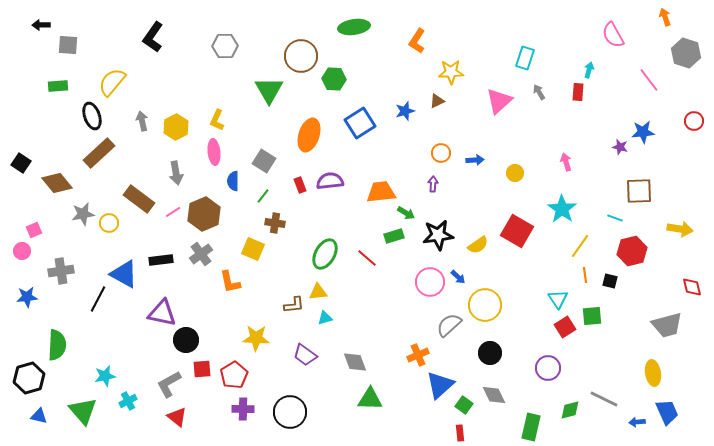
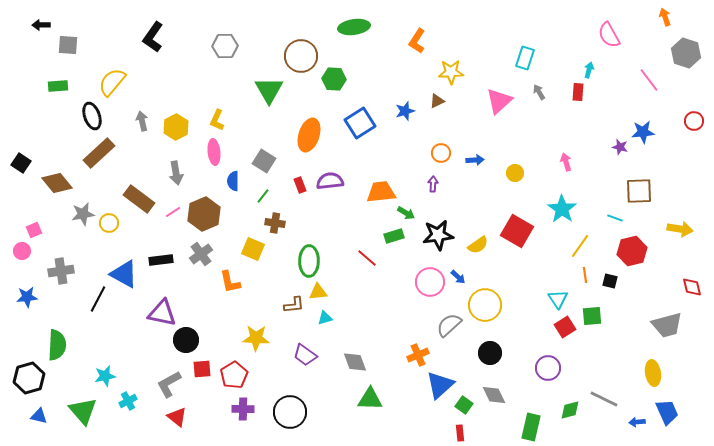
pink semicircle at (613, 35): moved 4 px left
green ellipse at (325, 254): moved 16 px left, 7 px down; rotated 28 degrees counterclockwise
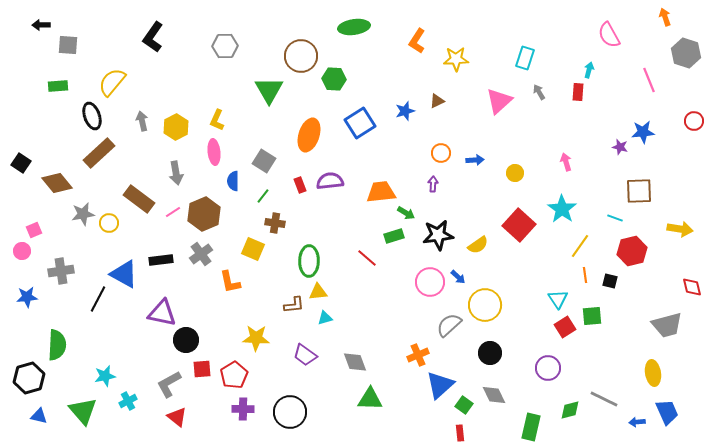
yellow star at (451, 72): moved 5 px right, 13 px up
pink line at (649, 80): rotated 15 degrees clockwise
red square at (517, 231): moved 2 px right, 6 px up; rotated 12 degrees clockwise
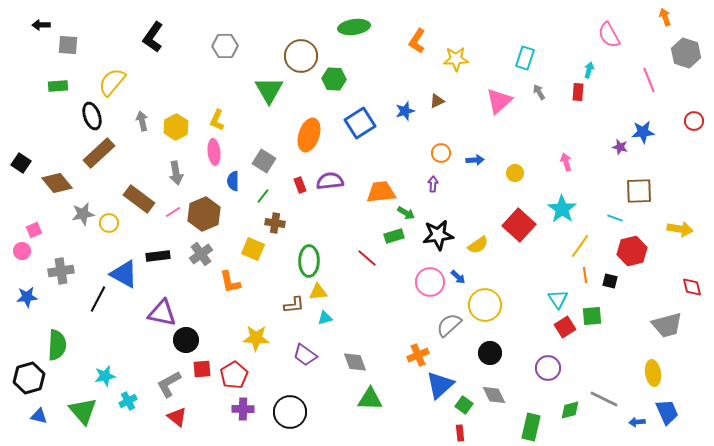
black rectangle at (161, 260): moved 3 px left, 4 px up
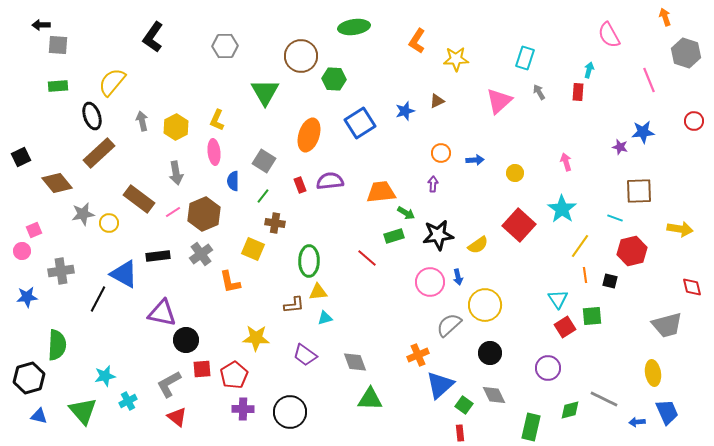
gray square at (68, 45): moved 10 px left
green triangle at (269, 90): moved 4 px left, 2 px down
black square at (21, 163): moved 6 px up; rotated 30 degrees clockwise
blue arrow at (458, 277): rotated 35 degrees clockwise
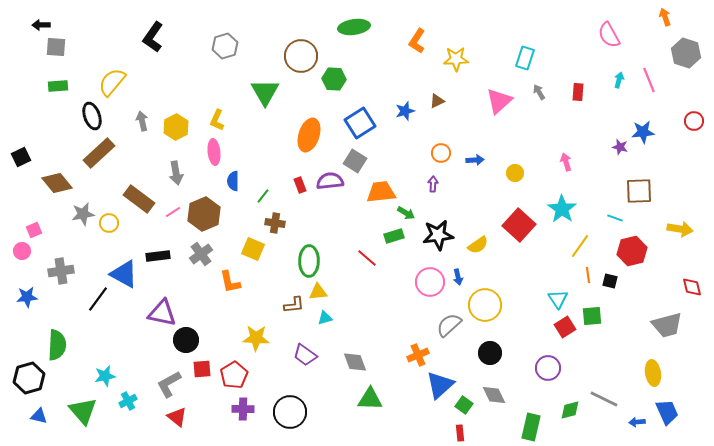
gray square at (58, 45): moved 2 px left, 2 px down
gray hexagon at (225, 46): rotated 15 degrees counterclockwise
cyan arrow at (589, 70): moved 30 px right, 10 px down
gray square at (264, 161): moved 91 px right
orange line at (585, 275): moved 3 px right
black line at (98, 299): rotated 8 degrees clockwise
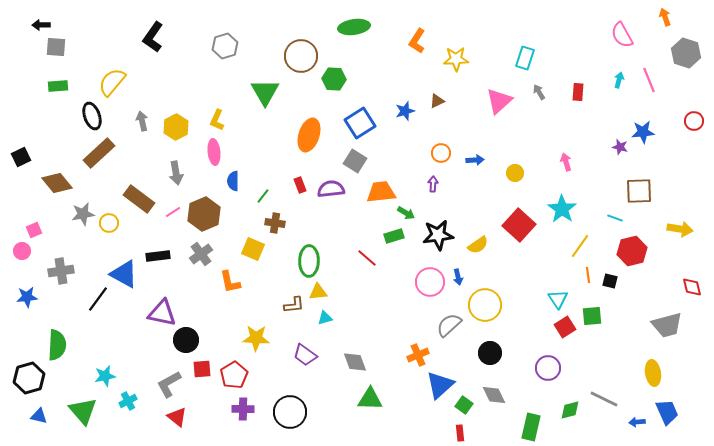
pink semicircle at (609, 35): moved 13 px right
purple semicircle at (330, 181): moved 1 px right, 8 px down
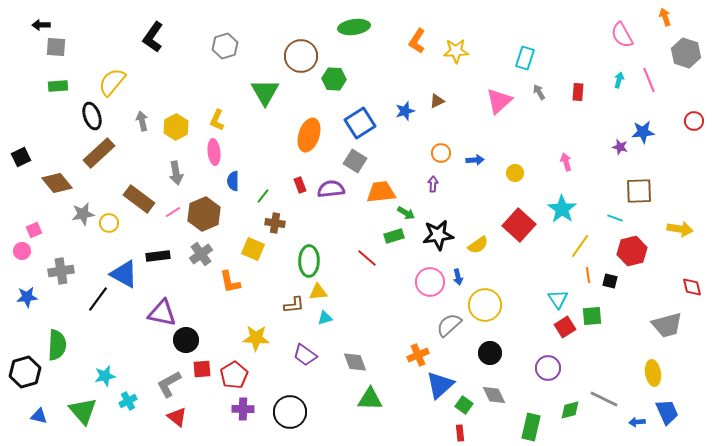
yellow star at (456, 59): moved 8 px up
black hexagon at (29, 378): moved 4 px left, 6 px up
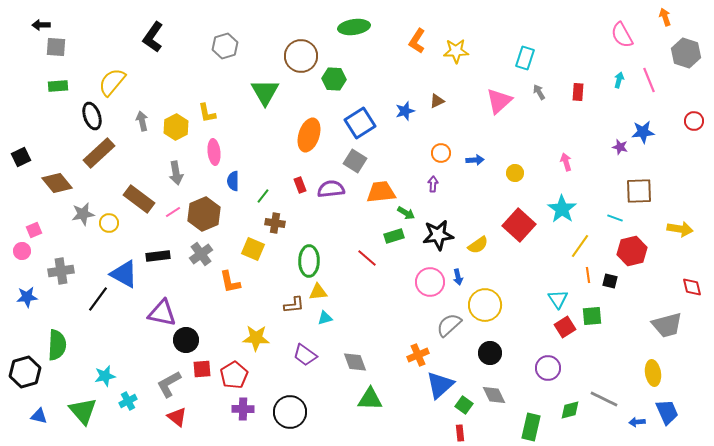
yellow L-shape at (217, 120): moved 10 px left, 7 px up; rotated 35 degrees counterclockwise
